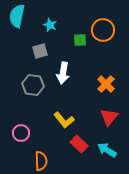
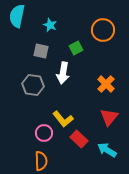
green square: moved 4 px left, 8 px down; rotated 24 degrees counterclockwise
gray square: moved 1 px right; rotated 28 degrees clockwise
yellow L-shape: moved 1 px left, 1 px up
pink circle: moved 23 px right
red rectangle: moved 5 px up
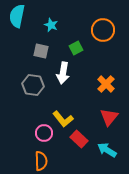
cyan star: moved 1 px right
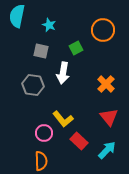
cyan star: moved 2 px left
red triangle: rotated 18 degrees counterclockwise
red rectangle: moved 2 px down
cyan arrow: rotated 102 degrees clockwise
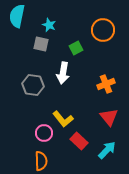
gray square: moved 7 px up
orange cross: rotated 24 degrees clockwise
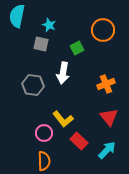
green square: moved 1 px right
orange semicircle: moved 3 px right
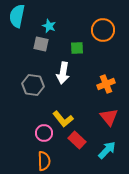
cyan star: moved 1 px down
green square: rotated 24 degrees clockwise
red rectangle: moved 2 px left, 1 px up
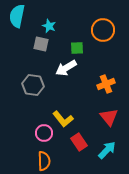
white arrow: moved 3 px right, 5 px up; rotated 50 degrees clockwise
red rectangle: moved 2 px right, 2 px down; rotated 12 degrees clockwise
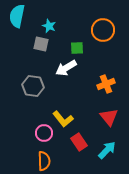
gray hexagon: moved 1 px down
